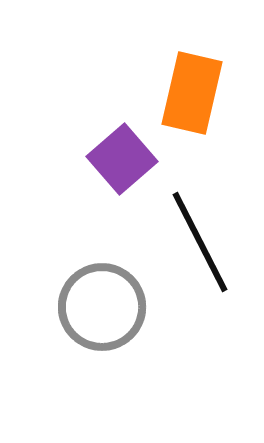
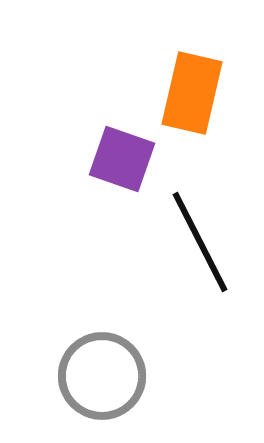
purple square: rotated 30 degrees counterclockwise
gray circle: moved 69 px down
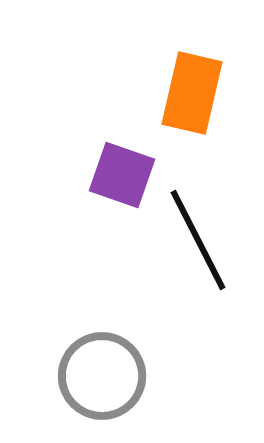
purple square: moved 16 px down
black line: moved 2 px left, 2 px up
